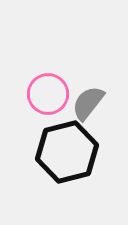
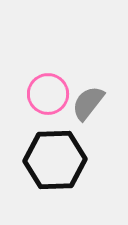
black hexagon: moved 12 px left, 8 px down; rotated 12 degrees clockwise
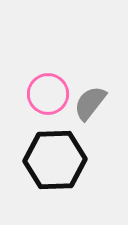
gray semicircle: moved 2 px right
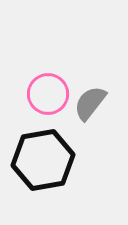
black hexagon: moved 12 px left; rotated 8 degrees counterclockwise
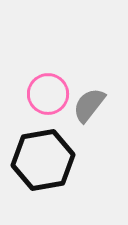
gray semicircle: moved 1 px left, 2 px down
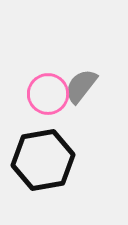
gray semicircle: moved 8 px left, 19 px up
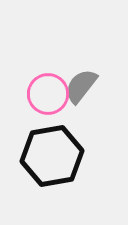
black hexagon: moved 9 px right, 4 px up
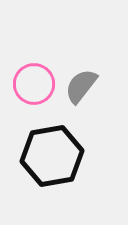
pink circle: moved 14 px left, 10 px up
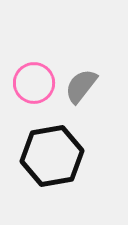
pink circle: moved 1 px up
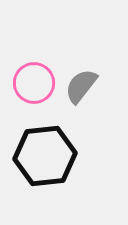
black hexagon: moved 7 px left; rotated 4 degrees clockwise
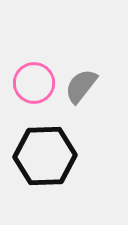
black hexagon: rotated 4 degrees clockwise
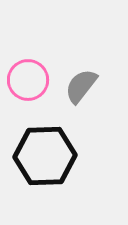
pink circle: moved 6 px left, 3 px up
